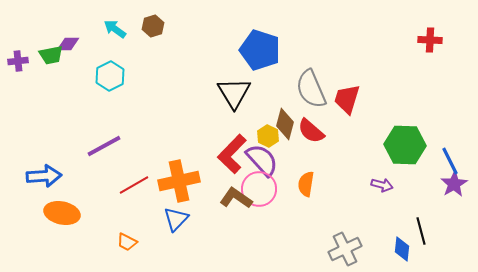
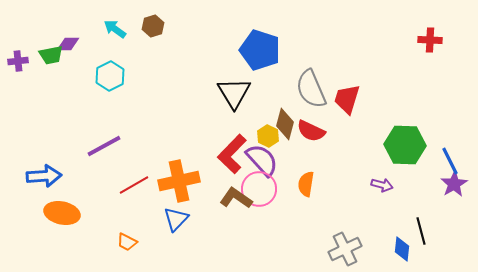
red semicircle: rotated 16 degrees counterclockwise
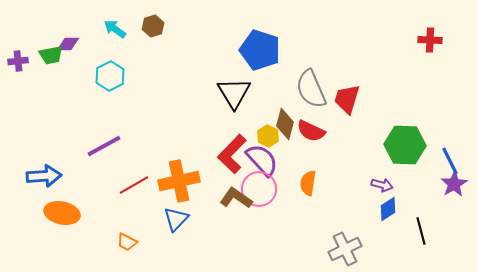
orange semicircle: moved 2 px right, 1 px up
blue diamond: moved 14 px left, 40 px up; rotated 50 degrees clockwise
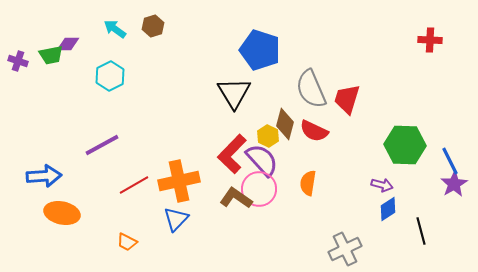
purple cross: rotated 24 degrees clockwise
red semicircle: moved 3 px right
purple line: moved 2 px left, 1 px up
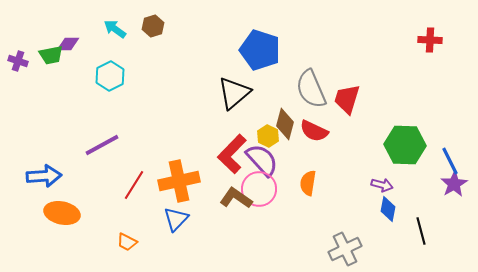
black triangle: rotated 21 degrees clockwise
red line: rotated 28 degrees counterclockwise
blue diamond: rotated 45 degrees counterclockwise
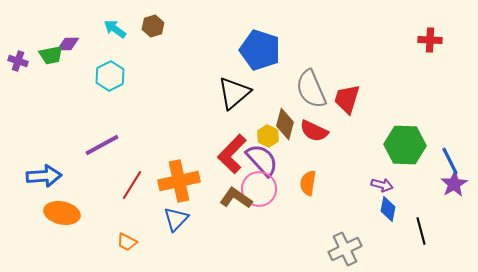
red line: moved 2 px left
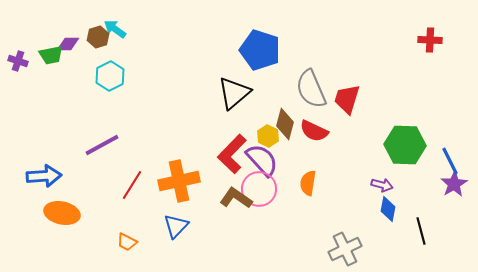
brown hexagon: moved 55 px left, 11 px down
blue triangle: moved 7 px down
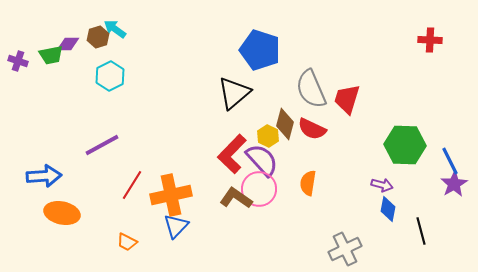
red semicircle: moved 2 px left, 2 px up
orange cross: moved 8 px left, 14 px down
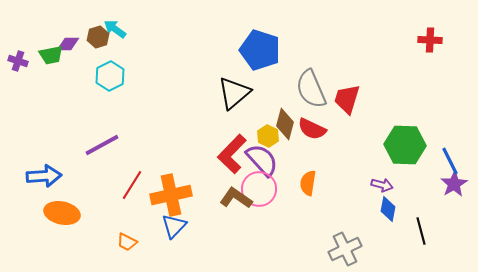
blue triangle: moved 2 px left
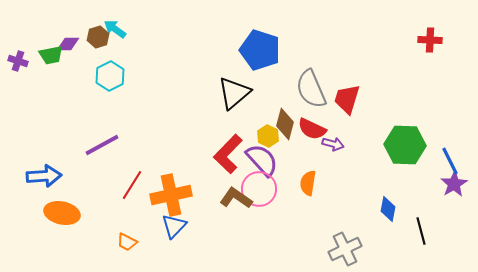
red L-shape: moved 4 px left
purple arrow: moved 49 px left, 41 px up
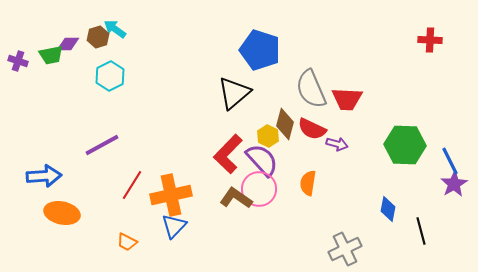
red trapezoid: rotated 104 degrees counterclockwise
purple arrow: moved 4 px right
